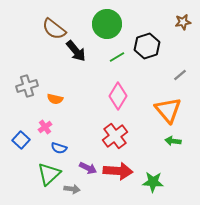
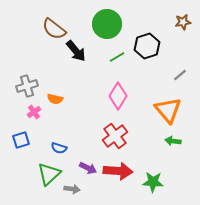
pink cross: moved 11 px left, 15 px up
blue square: rotated 30 degrees clockwise
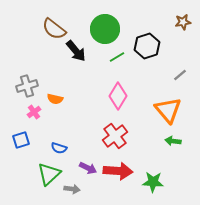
green circle: moved 2 px left, 5 px down
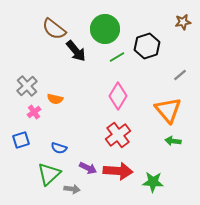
gray cross: rotated 25 degrees counterclockwise
red cross: moved 3 px right, 1 px up
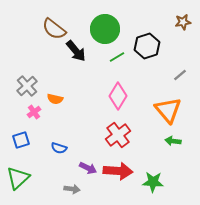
green triangle: moved 31 px left, 4 px down
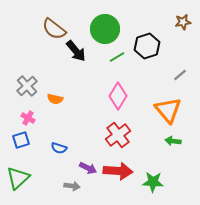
pink cross: moved 6 px left, 6 px down; rotated 24 degrees counterclockwise
gray arrow: moved 3 px up
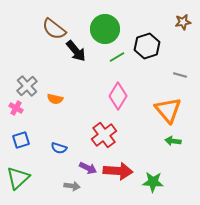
gray line: rotated 56 degrees clockwise
pink cross: moved 12 px left, 10 px up
red cross: moved 14 px left
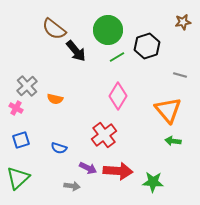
green circle: moved 3 px right, 1 px down
